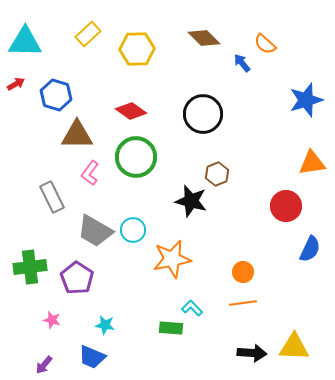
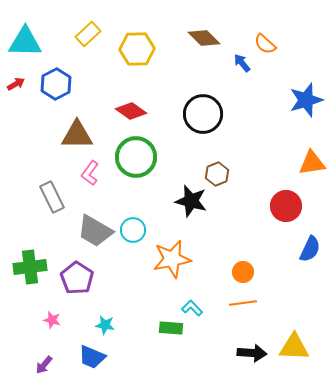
blue hexagon: moved 11 px up; rotated 16 degrees clockwise
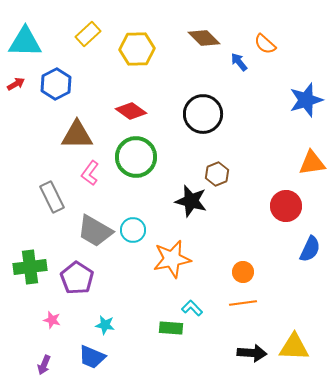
blue arrow: moved 3 px left, 1 px up
purple arrow: rotated 18 degrees counterclockwise
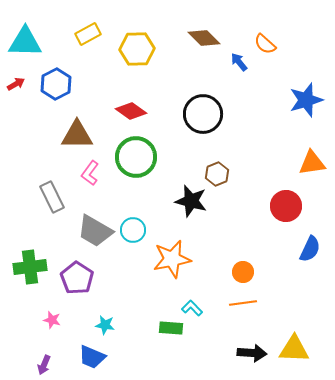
yellow rectangle: rotated 15 degrees clockwise
yellow triangle: moved 2 px down
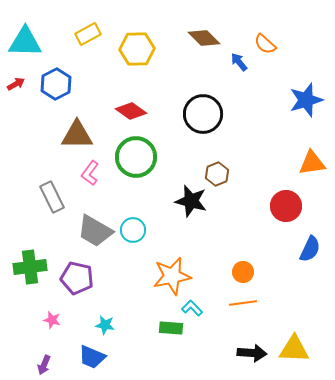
orange star: moved 17 px down
purple pentagon: rotated 20 degrees counterclockwise
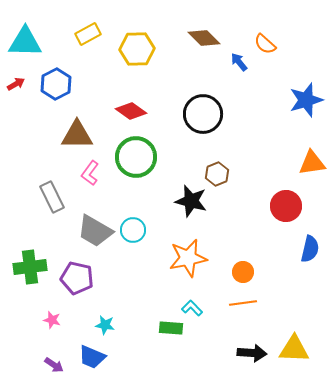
blue semicircle: rotated 12 degrees counterclockwise
orange star: moved 16 px right, 18 px up
purple arrow: moved 10 px right; rotated 78 degrees counterclockwise
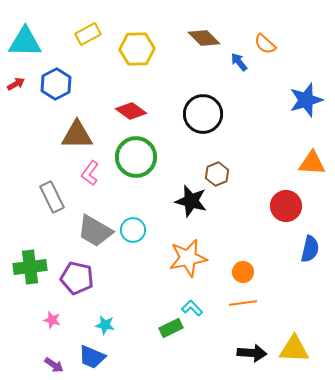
orange triangle: rotated 12 degrees clockwise
green rectangle: rotated 30 degrees counterclockwise
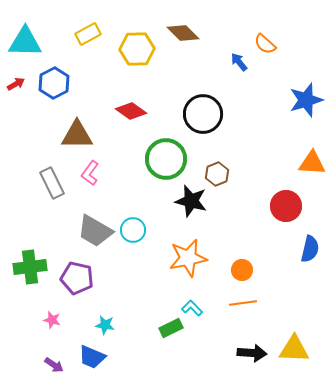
brown diamond: moved 21 px left, 5 px up
blue hexagon: moved 2 px left, 1 px up
green circle: moved 30 px right, 2 px down
gray rectangle: moved 14 px up
orange circle: moved 1 px left, 2 px up
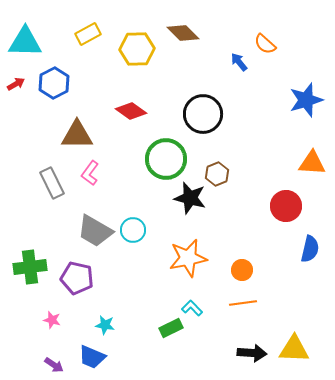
black star: moved 1 px left, 3 px up
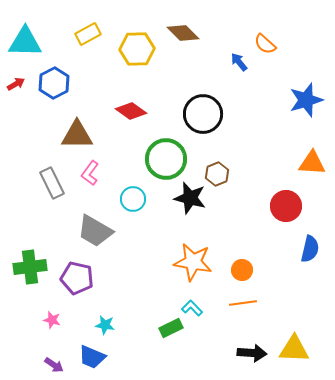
cyan circle: moved 31 px up
orange star: moved 5 px right, 4 px down; rotated 21 degrees clockwise
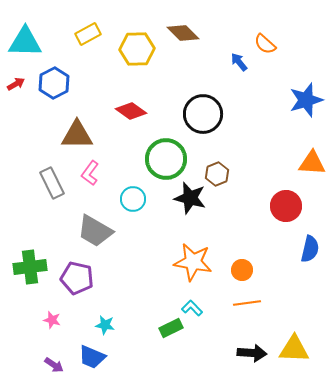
orange line: moved 4 px right
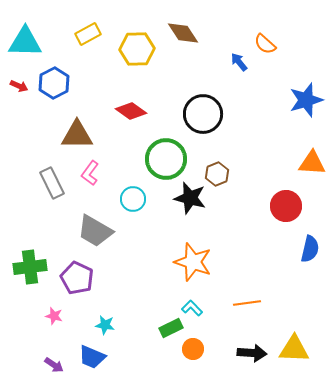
brown diamond: rotated 12 degrees clockwise
red arrow: moved 3 px right, 2 px down; rotated 54 degrees clockwise
orange star: rotated 9 degrees clockwise
orange circle: moved 49 px left, 79 px down
purple pentagon: rotated 12 degrees clockwise
pink star: moved 2 px right, 4 px up
